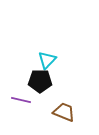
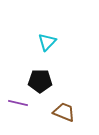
cyan triangle: moved 18 px up
purple line: moved 3 px left, 3 px down
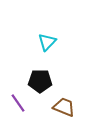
purple line: rotated 42 degrees clockwise
brown trapezoid: moved 5 px up
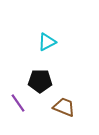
cyan triangle: rotated 18 degrees clockwise
